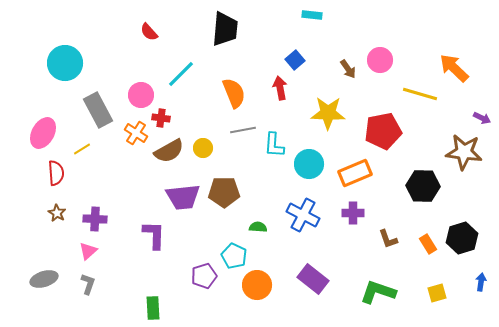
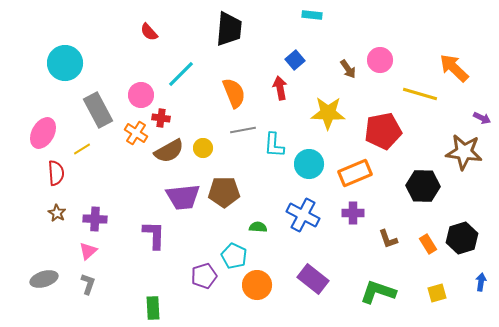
black trapezoid at (225, 29): moved 4 px right
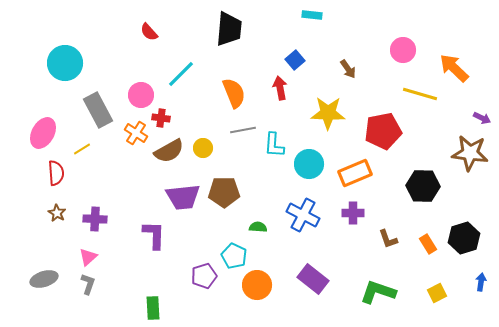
pink circle at (380, 60): moved 23 px right, 10 px up
brown star at (464, 152): moved 6 px right, 1 px down
black hexagon at (462, 238): moved 2 px right
pink triangle at (88, 251): moved 6 px down
yellow square at (437, 293): rotated 12 degrees counterclockwise
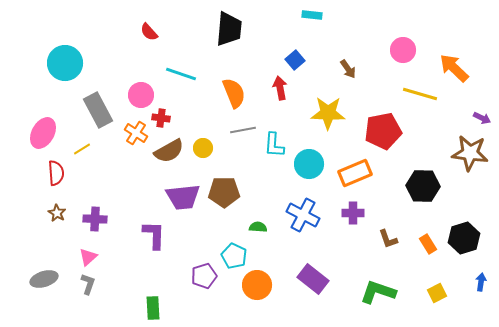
cyan line at (181, 74): rotated 64 degrees clockwise
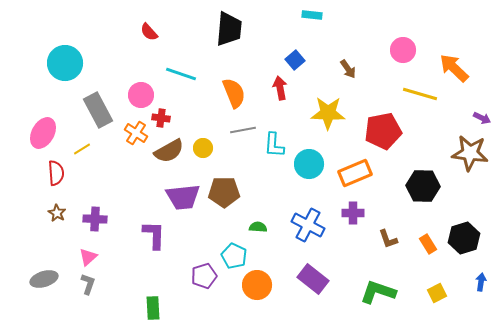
blue cross at (303, 215): moved 5 px right, 10 px down
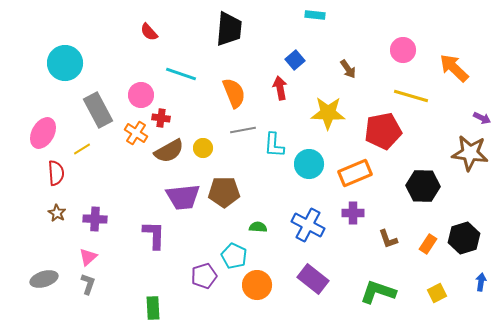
cyan rectangle at (312, 15): moved 3 px right
yellow line at (420, 94): moved 9 px left, 2 px down
orange rectangle at (428, 244): rotated 66 degrees clockwise
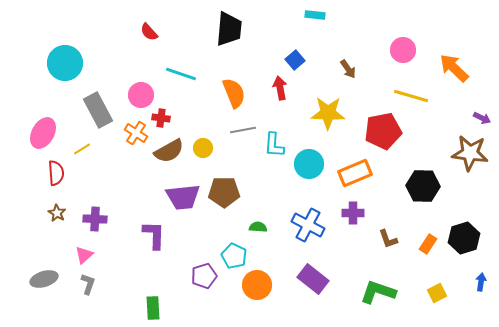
pink triangle at (88, 257): moved 4 px left, 2 px up
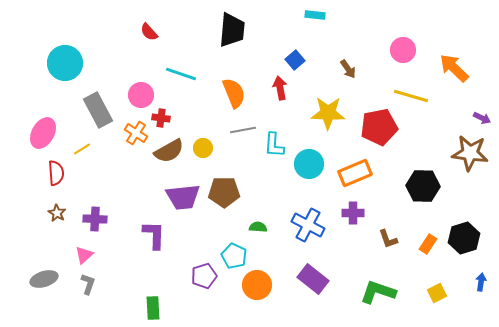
black trapezoid at (229, 29): moved 3 px right, 1 px down
red pentagon at (383, 131): moved 4 px left, 4 px up
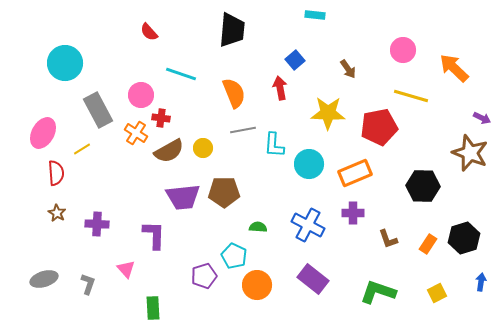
brown star at (470, 153): rotated 15 degrees clockwise
purple cross at (95, 219): moved 2 px right, 5 px down
pink triangle at (84, 255): moved 42 px right, 14 px down; rotated 30 degrees counterclockwise
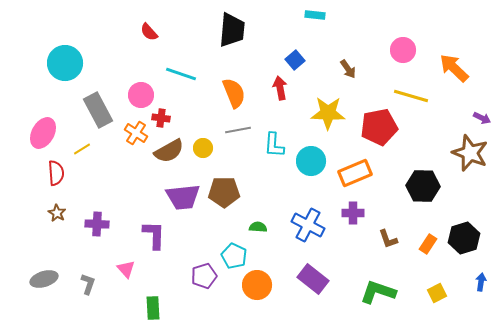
gray line at (243, 130): moved 5 px left
cyan circle at (309, 164): moved 2 px right, 3 px up
